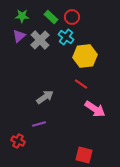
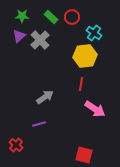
cyan cross: moved 28 px right, 4 px up
red line: rotated 64 degrees clockwise
red cross: moved 2 px left, 4 px down; rotated 16 degrees clockwise
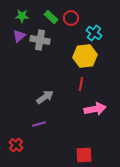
red circle: moved 1 px left, 1 px down
gray cross: rotated 36 degrees counterclockwise
pink arrow: rotated 45 degrees counterclockwise
red square: rotated 18 degrees counterclockwise
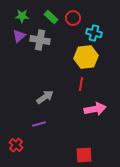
red circle: moved 2 px right
cyan cross: rotated 21 degrees counterclockwise
yellow hexagon: moved 1 px right, 1 px down
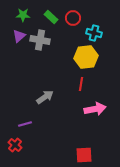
green star: moved 1 px right, 1 px up
purple line: moved 14 px left
red cross: moved 1 px left
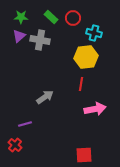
green star: moved 2 px left, 2 px down
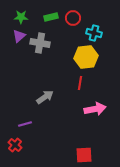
green rectangle: rotated 56 degrees counterclockwise
gray cross: moved 3 px down
red line: moved 1 px left, 1 px up
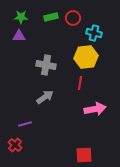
purple triangle: rotated 40 degrees clockwise
gray cross: moved 6 px right, 22 px down
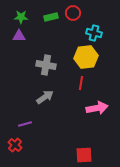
red circle: moved 5 px up
red line: moved 1 px right
pink arrow: moved 2 px right, 1 px up
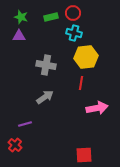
green star: rotated 16 degrees clockwise
cyan cross: moved 20 px left
